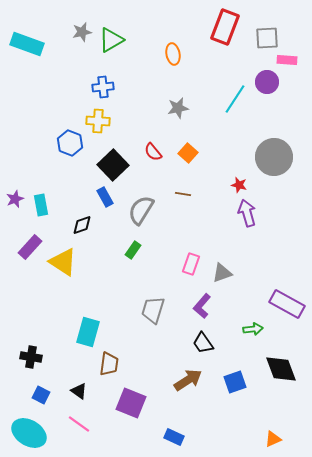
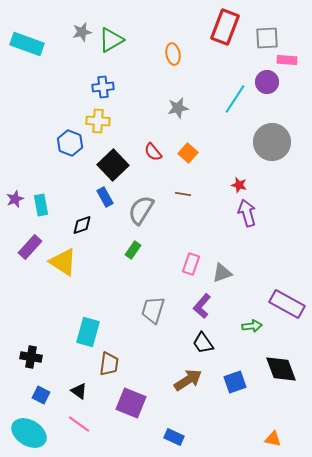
gray circle at (274, 157): moved 2 px left, 15 px up
green arrow at (253, 329): moved 1 px left, 3 px up
orange triangle at (273, 439): rotated 36 degrees clockwise
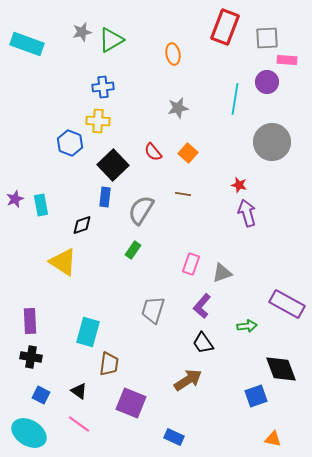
cyan line at (235, 99): rotated 24 degrees counterclockwise
blue rectangle at (105, 197): rotated 36 degrees clockwise
purple rectangle at (30, 247): moved 74 px down; rotated 45 degrees counterclockwise
green arrow at (252, 326): moved 5 px left
blue square at (235, 382): moved 21 px right, 14 px down
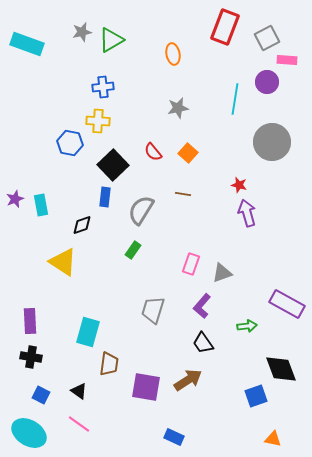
gray square at (267, 38): rotated 25 degrees counterclockwise
blue hexagon at (70, 143): rotated 10 degrees counterclockwise
purple square at (131, 403): moved 15 px right, 16 px up; rotated 12 degrees counterclockwise
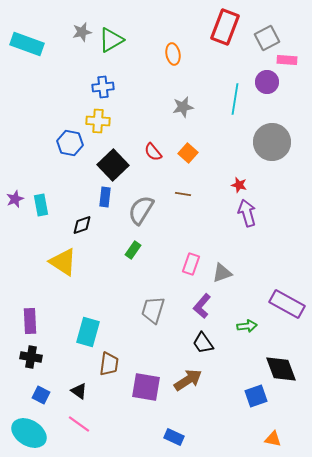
gray star at (178, 108): moved 5 px right, 1 px up
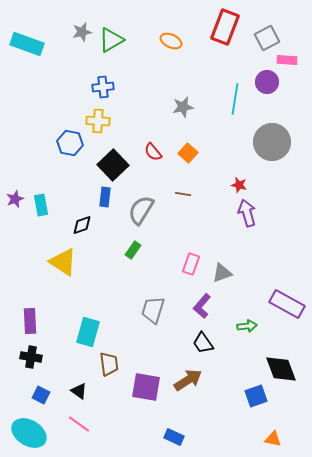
orange ellipse at (173, 54): moved 2 px left, 13 px up; rotated 55 degrees counterclockwise
brown trapezoid at (109, 364): rotated 15 degrees counterclockwise
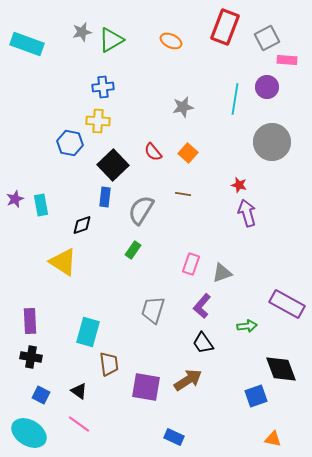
purple circle at (267, 82): moved 5 px down
